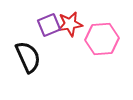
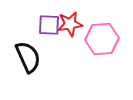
purple square: rotated 25 degrees clockwise
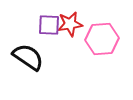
black semicircle: rotated 32 degrees counterclockwise
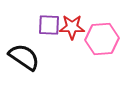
red star: moved 2 px right, 3 px down; rotated 10 degrees clockwise
black semicircle: moved 4 px left
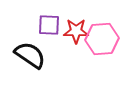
red star: moved 4 px right, 4 px down
black semicircle: moved 6 px right, 2 px up
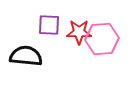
red star: moved 3 px right, 1 px down
black semicircle: moved 4 px left, 1 px down; rotated 28 degrees counterclockwise
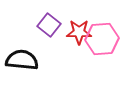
purple square: rotated 35 degrees clockwise
black semicircle: moved 4 px left, 4 px down
